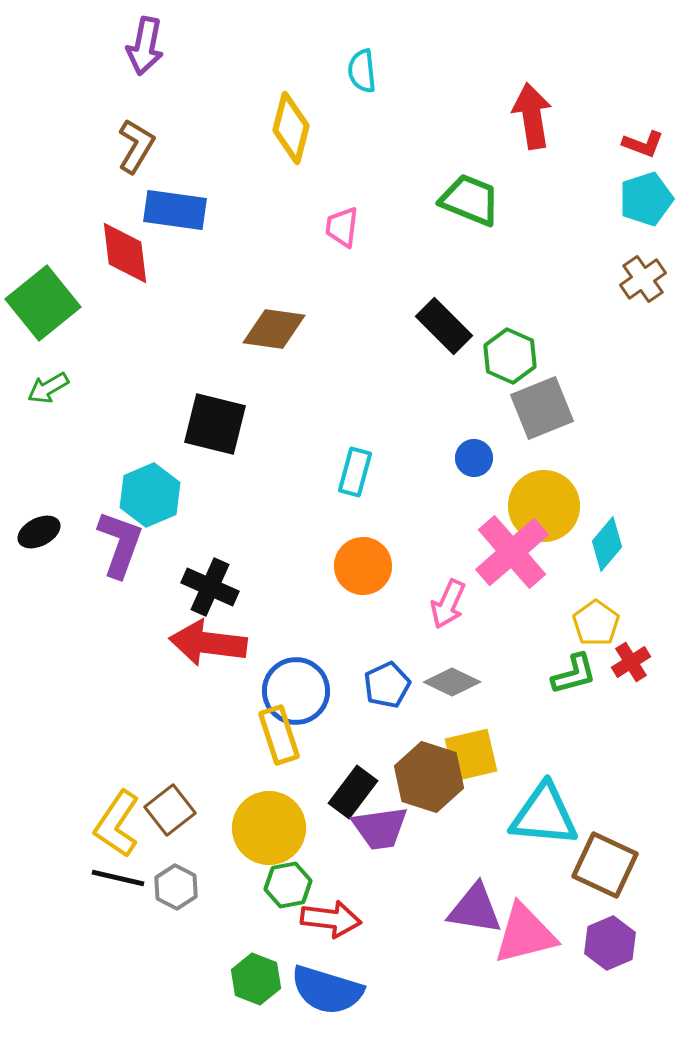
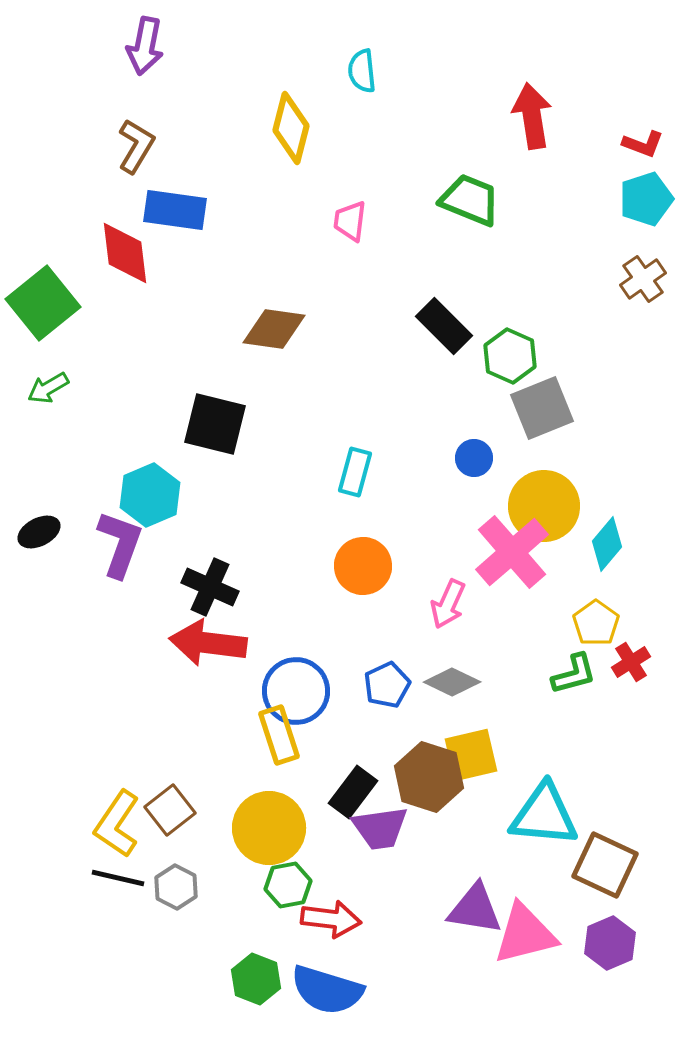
pink trapezoid at (342, 227): moved 8 px right, 6 px up
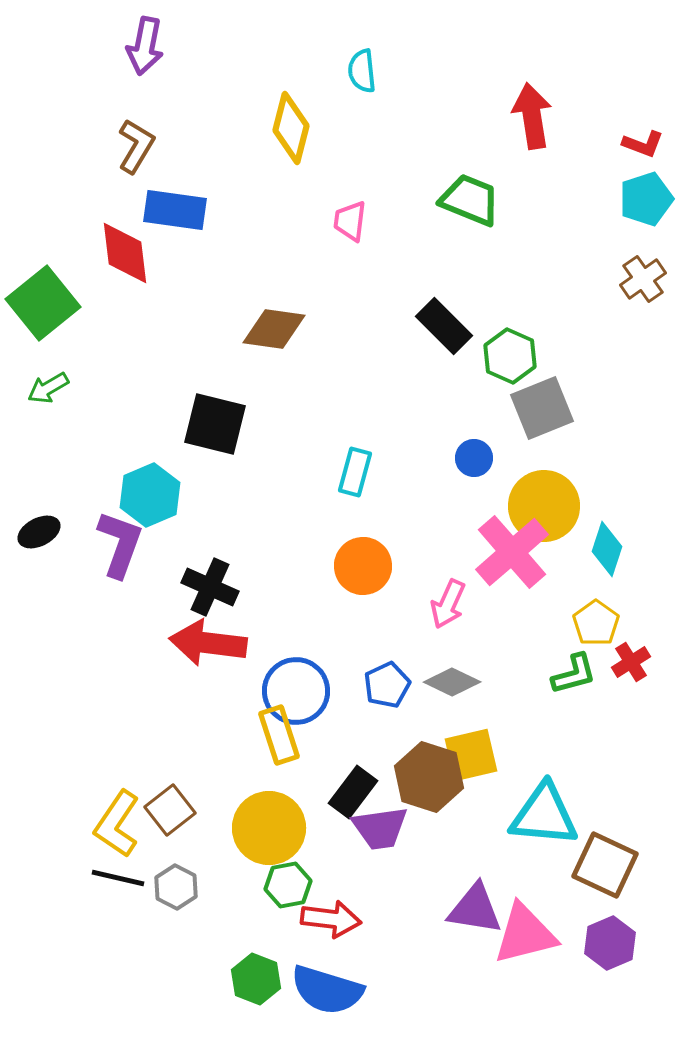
cyan diamond at (607, 544): moved 5 px down; rotated 22 degrees counterclockwise
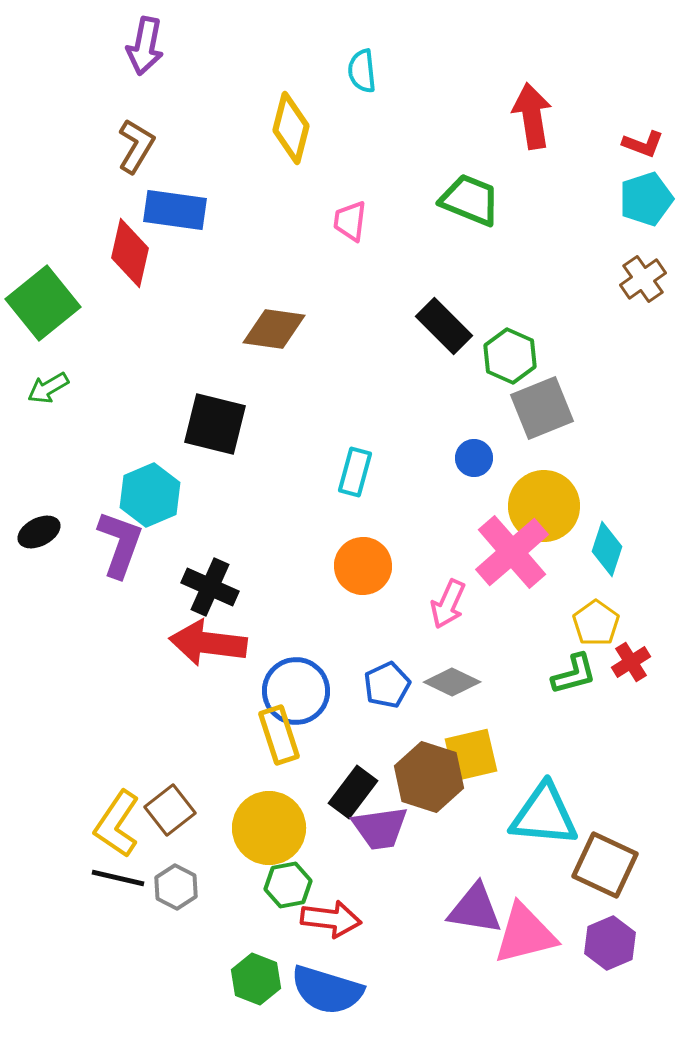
red diamond at (125, 253): moved 5 px right; rotated 20 degrees clockwise
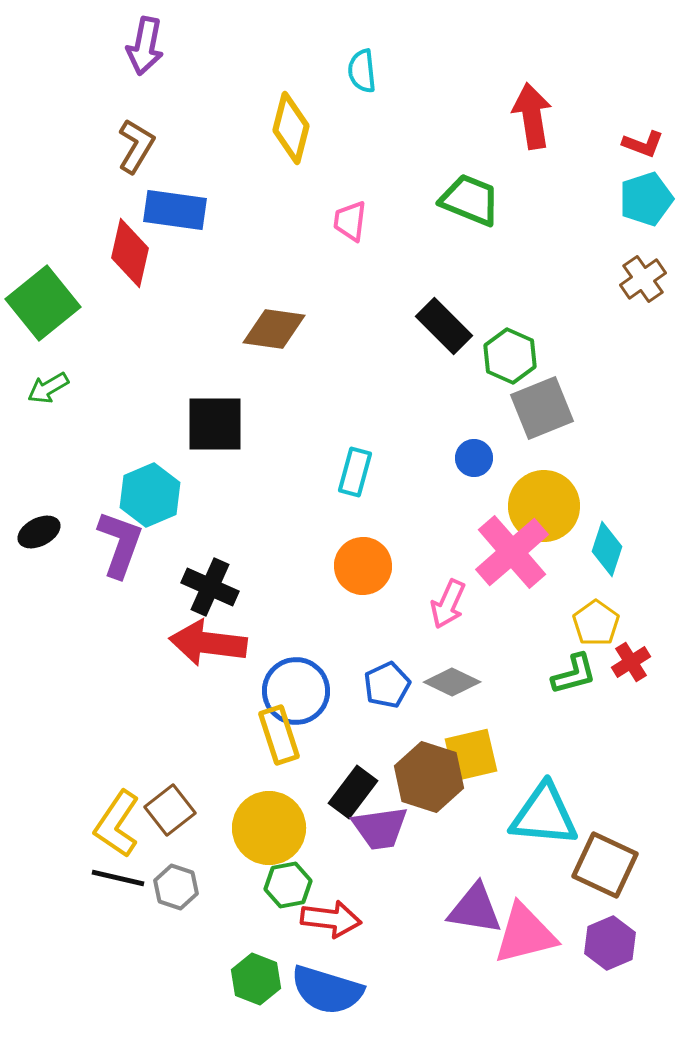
black square at (215, 424): rotated 14 degrees counterclockwise
gray hexagon at (176, 887): rotated 9 degrees counterclockwise
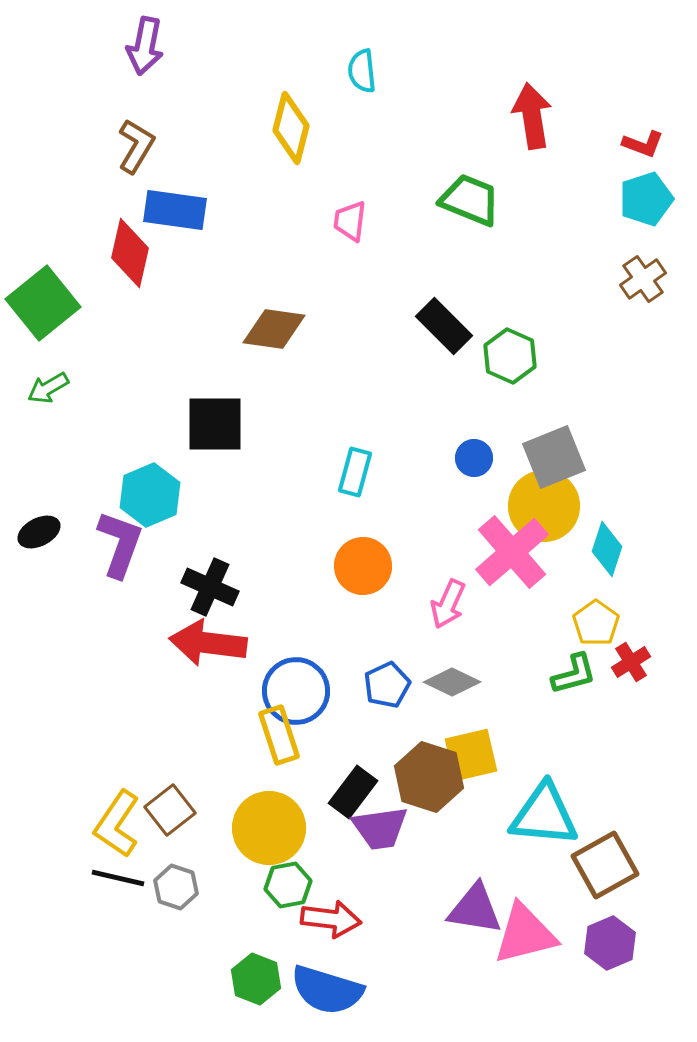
gray square at (542, 408): moved 12 px right, 49 px down
brown square at (605, 865): rotated 36 degrees clockwise
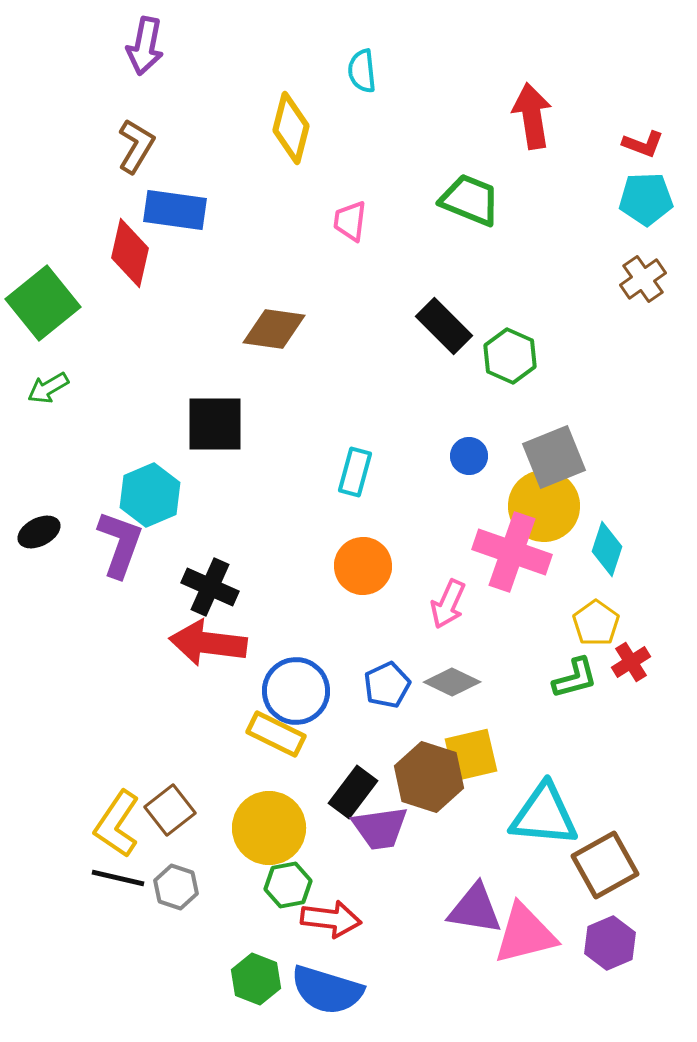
cyan pentagon at (646, 199): rotated 16 degrees clockwise
blue circle at (474, 458): moved 5 px left, 2 px up
pink cross at (512, 552): rotated 30 degrees counterclockwise
green L-shape at (574, 674): moved 1 px right, 4 px down
yellow rectangle at (279, 735): moved 3 px left, 1 px up; rotated 46 degrees counterclockwise
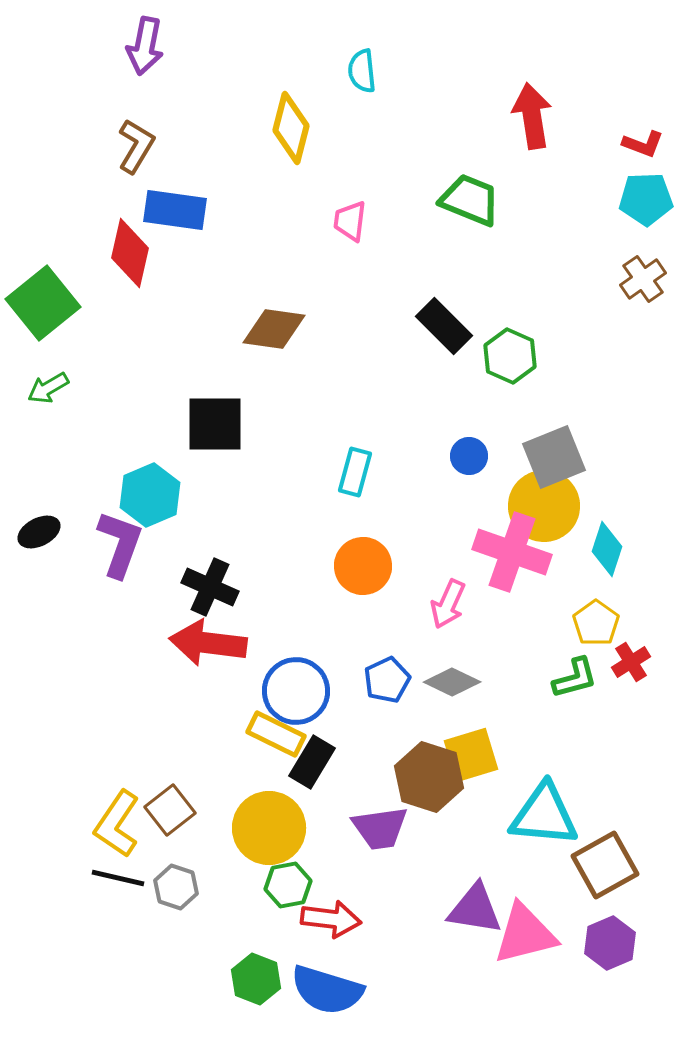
blue pentagon at (387, 685): moved 5 px up
yellow square at (471, 755): rotated 4 degrees counterclockwise
black rectangle at (353, 792): moved 41 px left, 30 px up; rotated 6 degrees counterclockwise
